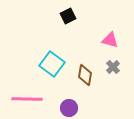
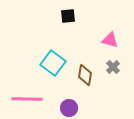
black square: rotated 21 degrees clockwise
cyan square: moved 1 px right, 1 px up
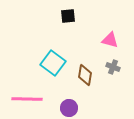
gray cross: rotated 24 degrees counterclockwise
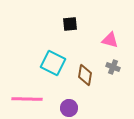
black square: moved 2 px right, 8 px down
cyan square: rotated 10 degrees counterclockwise
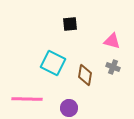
pink triangle: moved 2 px right, 1 px down
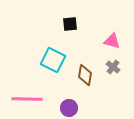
cyan square: moved 3 px up
gray cross: rotated 16 degrees clockwise
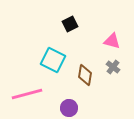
black square: rotated 21 degrees counterclockwise
pink line: moved 5 px up; rotated 16 degrees counterclockwise
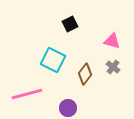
brown diamond: moved 1 px up; rotated 30 degrees clockwise
purple circle: moved 1 px left
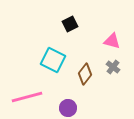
pink line: moved 3 px down
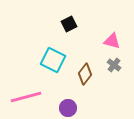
black square: moved 1 px left
gray cross: moved 1 px right, 2 px up
pink line: moved 1 px left
